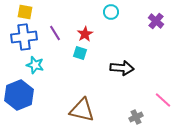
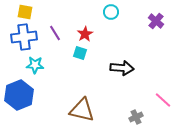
cyan star: rotated 12 degrees counterclockwise
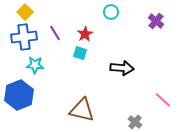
yellow square: rotated 35 degrees clockwise
gray cross: moved 1 px left, 5 px down; rotated 24 degrees counterclockwise
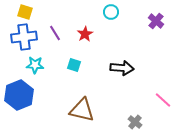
yellow square: rotated 28 degrees counterclockwise
cyan square: moved 6 px left, 12 px down
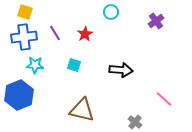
purple cross: rotated 14 degrees clockwise
black arrow: moved 1 px left, 2 px down
pink line: moved 1 px right, 1 px up
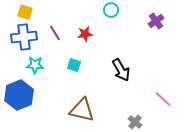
cyan circle: moved 2 px up
red star: rotated 21 degrees clockwise
black arrow: rotated 55 degrees clockwise
pink line: moved 1 px left
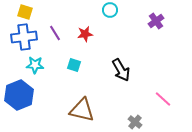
cyan circle: moved 1 px left
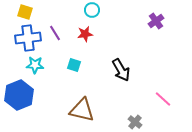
cyan circle: moved 18 px left
blue cross: moved 4 px right, 1 px down
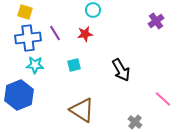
cyan circle: moved 1 px right
cyan square: rotated 32 degrees counterclockwise
brown triangle: rotated 20 degrees clockwise
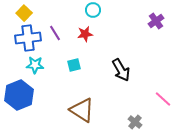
yellow square: moved 1 px left, 1 px down; rotated 28 degrees clockwise
